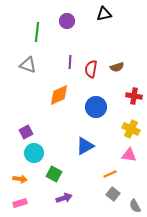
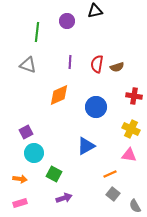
black triangle: moved 9 px left, 3 px up
red semicircle: moved 6 px right, 5 px up
blue triangle: moved 1 px right
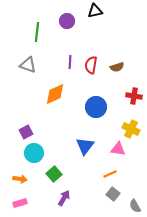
red semicircle: moved 6 px left, 1 px down
orange diamond: moved 4 px left, 1 px up
blue triangle: moved 1 px left; rotated 24 degrees counterclockwise
pink triangle: moved 11 px left, 6 px up
green square: rotated 21 degrees clockwise
purple arrow: rotated 42 degrees counterclockwise
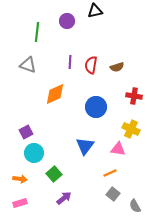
orange line: moved 1 px up
purple arrow: rotated 21 degrees clockwise
